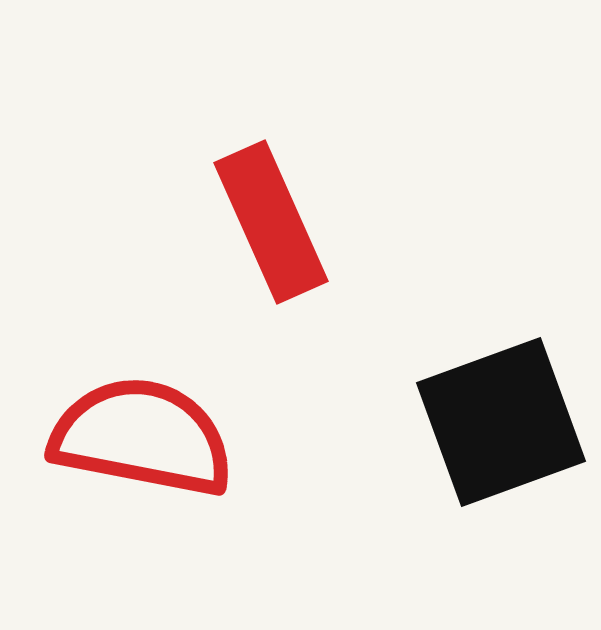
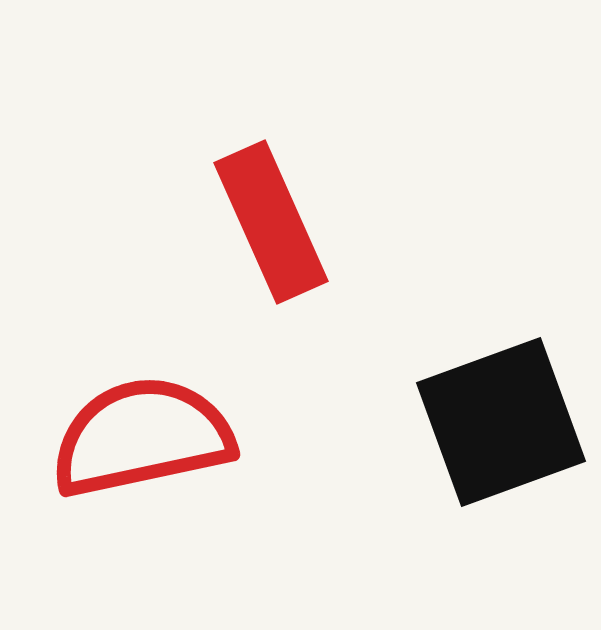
red semicircle: rotated 23 degrees counterclockwise
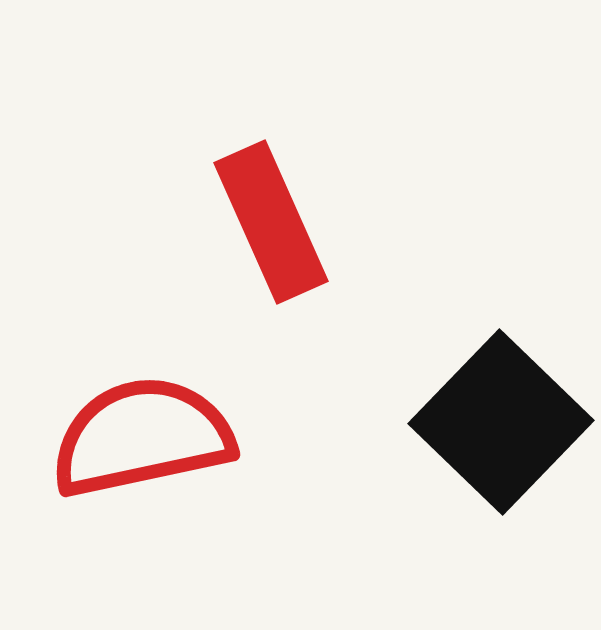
black square: rotated 26 degrees counterclockwise
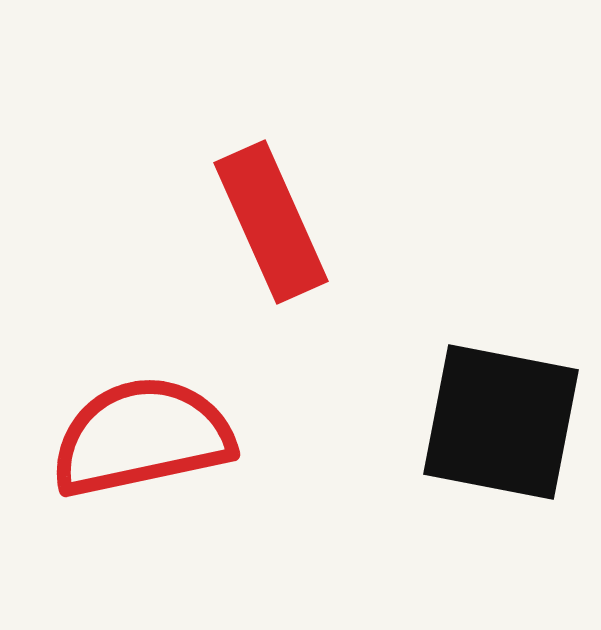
black square: rotated 33 degrees counterclockwise
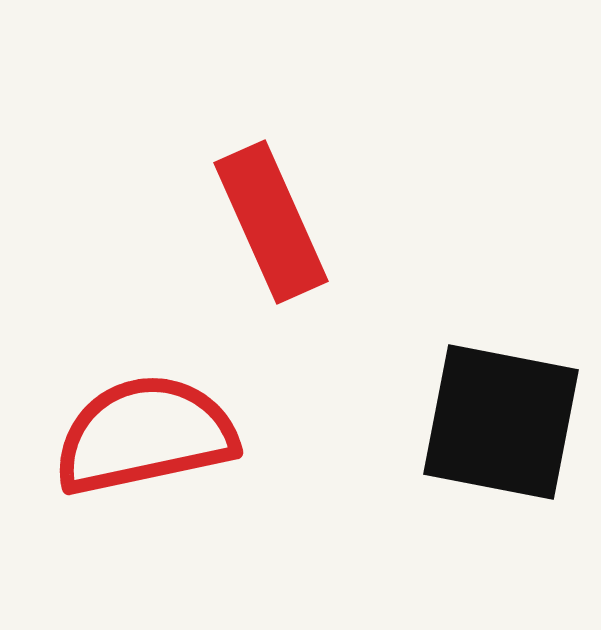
red semicircle: moved 3 px right, 2 px up
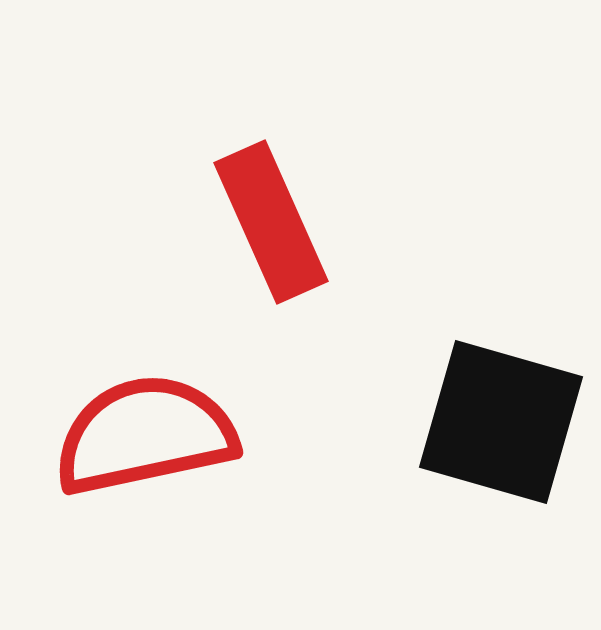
black square: rotated 5 degrees clockwise
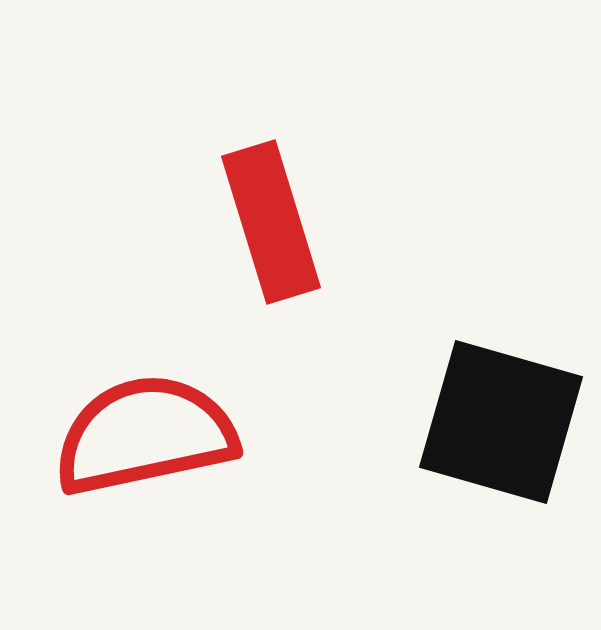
red rectangle: rotated 7 degrees clockwise
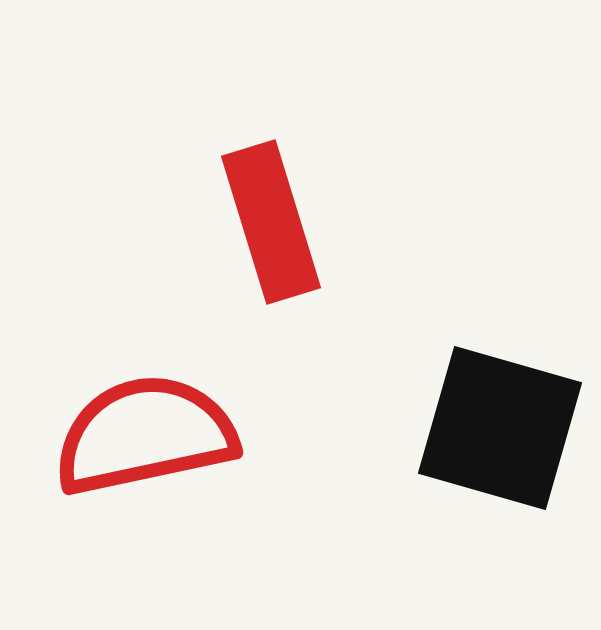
black square: moved 1 px left, 6 px down
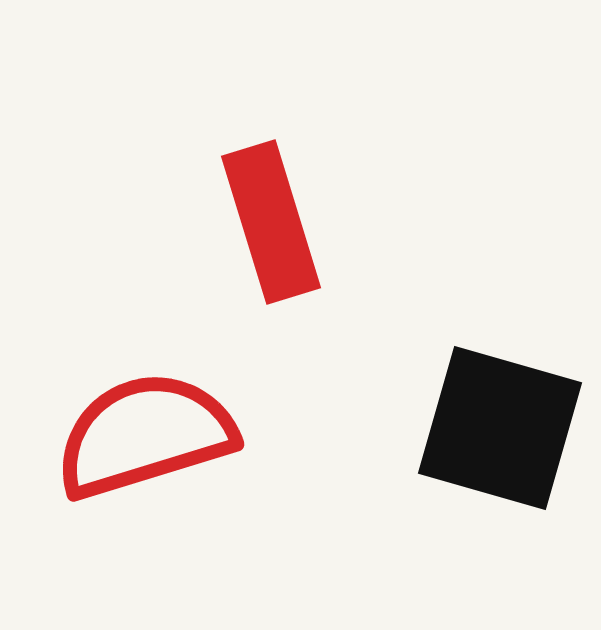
red semicircle: rotated 5 degrees counterclockwise
